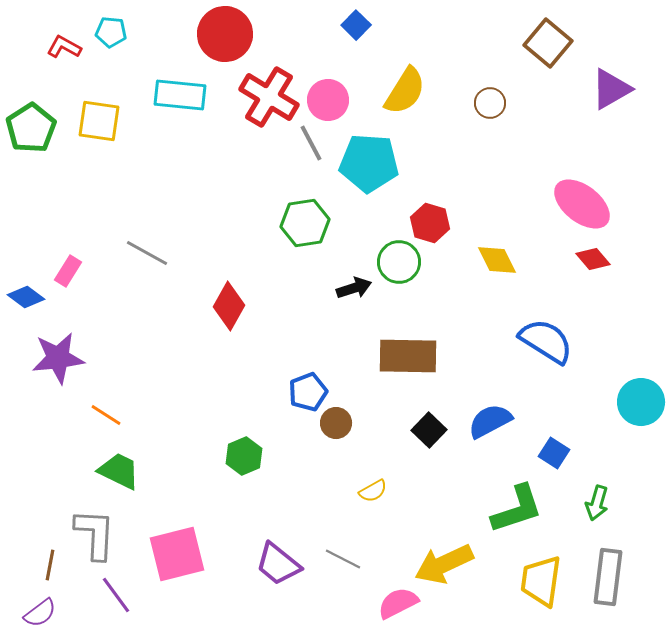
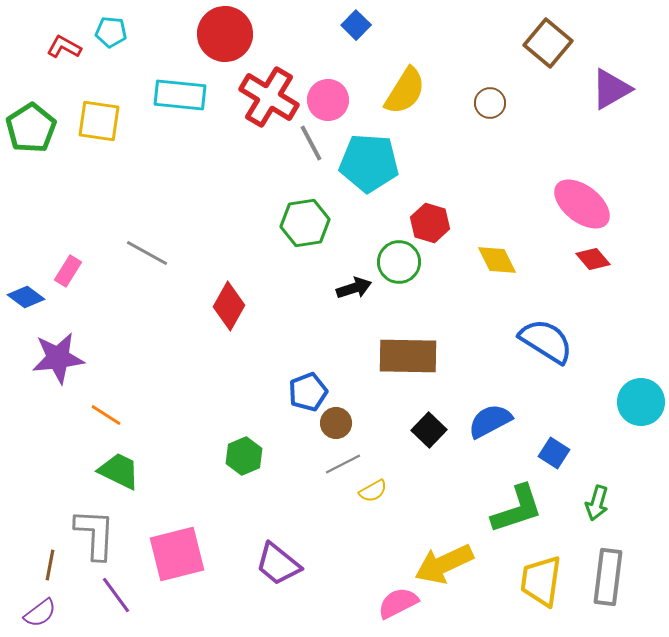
gray line at (343, 559): moved 95 px up; rotated 54 degrees counterclockwise
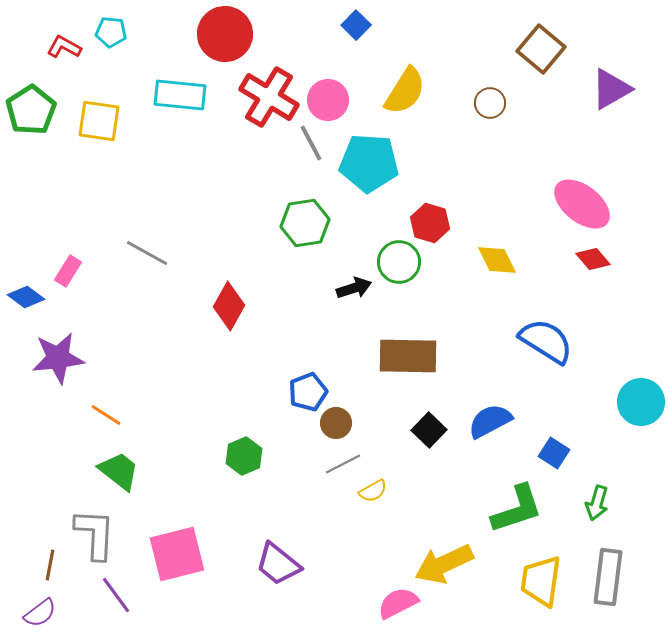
brown square at (548, 43): moved 7 px left, 6 px down
green pentagon at (31, 128): moved 18 px up
green trapezoid at (119, 471): rotated 12 degrees clockwise
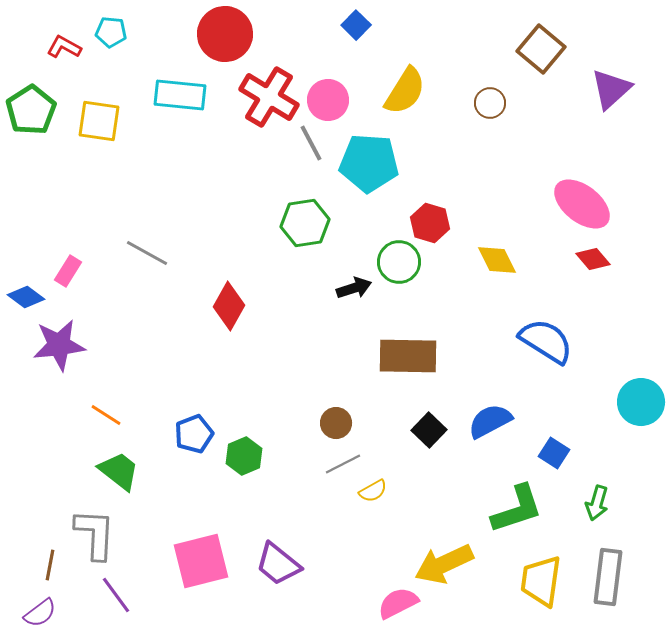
purple triangle at (611, 89): rotated 12 degrees counterclockwise
purple star at (58, 358): moved 1 px right, 13 px up
blue pentagon at (308, 392): moved 114 px left, 42 px down
pink square at (177, 554): moved 24 px right, 7 px down
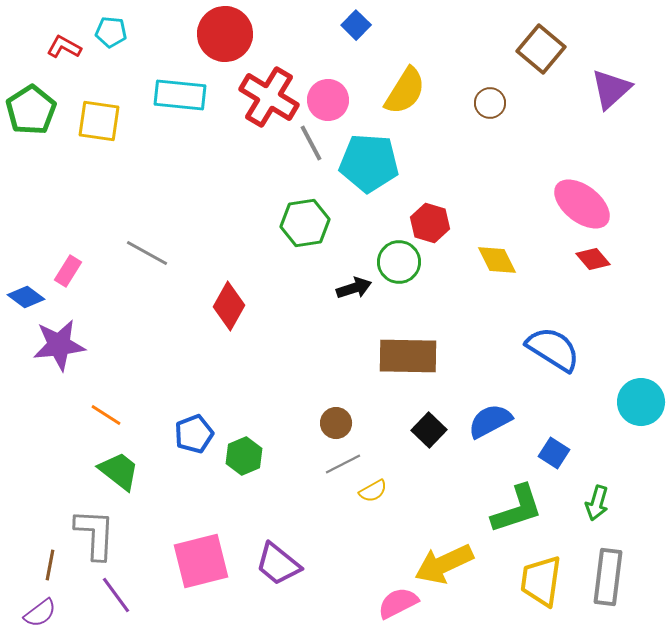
blue semicircle at (546, 341): moved 7 px right, 8 px down
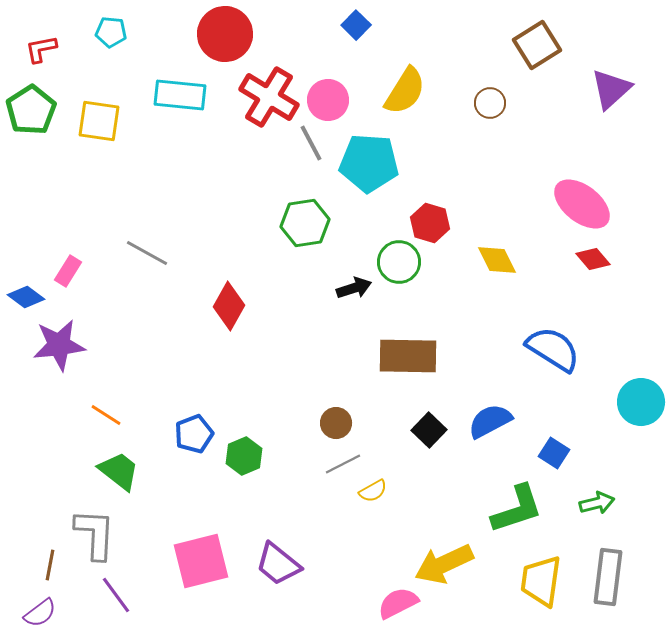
red L-shape at (64, 47): moved 23 px left, 2 px down; rotated 40 degrees counterclockwise
brown square at (541, 49): moved 4 px left, 4 px up; rotated 18 degrees clockwise
green arrow at (597, 503): rotated 120 degrees counterclockwise
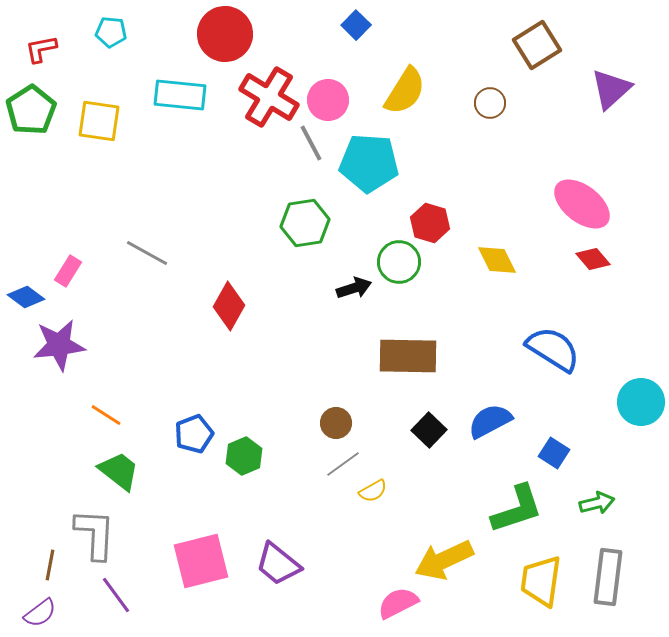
gray line at (343, 464): rotated 9 degrees counterclockwise
yellow arrow at (444, 564): moved 4 px up
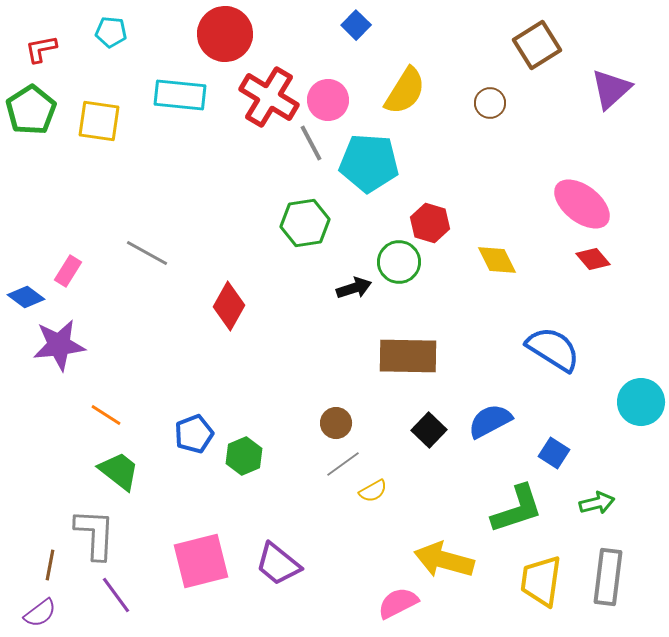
yellow arrow at (444, 560): rotated 40 degrees clockwise
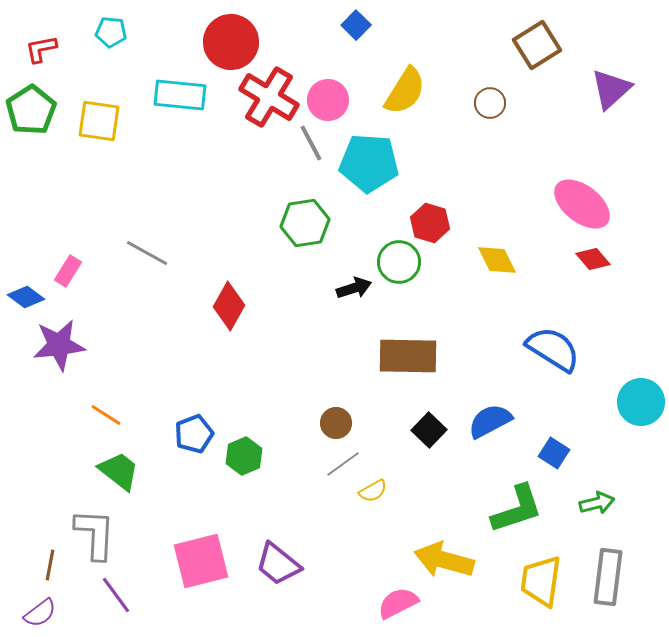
red circle at (225, 34): moved 6 px right, 8 px down
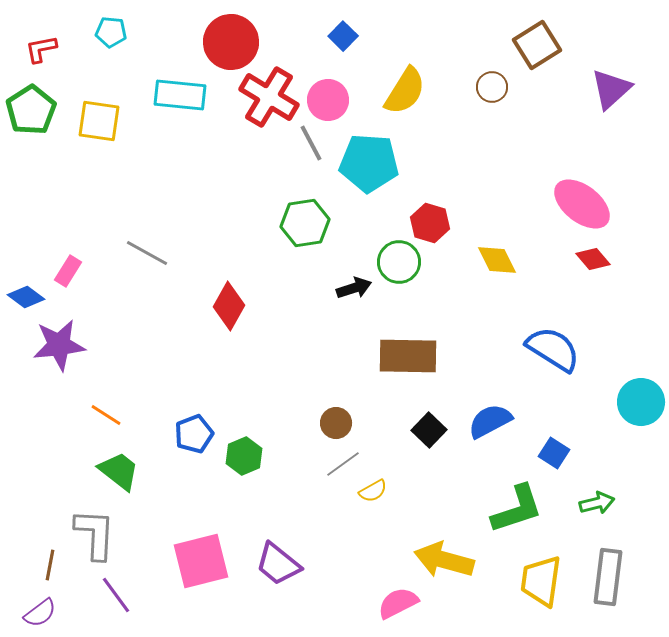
blue square at (356, 25): moved 13 px left, 11 px down
brown circle at (490, 103): moved 2 px right, 16 px up
